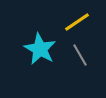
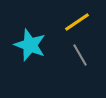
cyan star: moved 10 px left, 4 px up; rotated 8 degrees counterclockwise
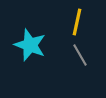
yellow line: rotated 44 degrees counterclockwise
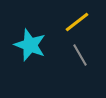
yellow line: rotated 40 degrees clockwise
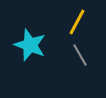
yellow line: rotated 24 degrees counterclockwise
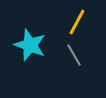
gray line: moved 6 px left
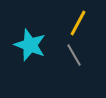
yellow line: moved 1 px right, 1 px down
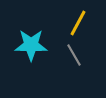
cyan star: moved 1 px right; rotated 20 degrees counterclockwise
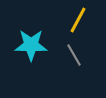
yellow line: moved 3 px up
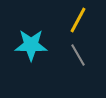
gray line: moved 4 px right
